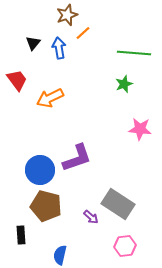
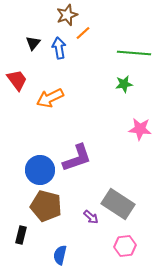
green star: rotated 12 degrees clockwise
black rectangle: rotated 18 degrees clockwise
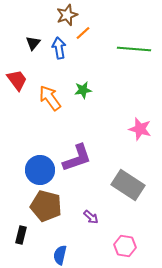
green line: moved 4 px up
green star: moved 41 px left, 6 px down
orange arrow: rotated 80 degrees clockwise
pink star: rotated 10 degrees clockwise
gray rectangle: moved 10 px right, 19 px up
pink hexagon: rotated 15 degrees clockwise
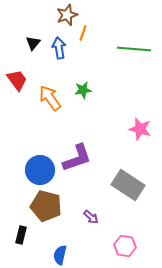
orange line: rotated 28 degrees counterclockwise
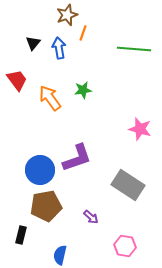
brown pentagon: rotated 24 degrees counterclockwise
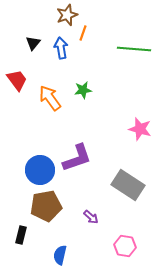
blue arrow: moved 2 px right
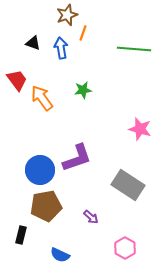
black triangle: rotated 49 degrees counterclockwise
orange arrow: moved 8 px left
pink hexagon: moved 2 px down; rotated 20 degrees clockwise
blue semicircle: rotated 78 degrees counterclockwise
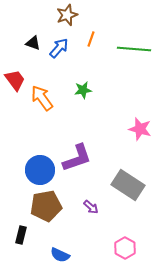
orange line: moved 8 px right, 6 px down
blue arrow: moved 2 px left; rotated 50 degrees clockwise
red trapezoid: moved 2 px left
purple arrow: moved 10 px up
